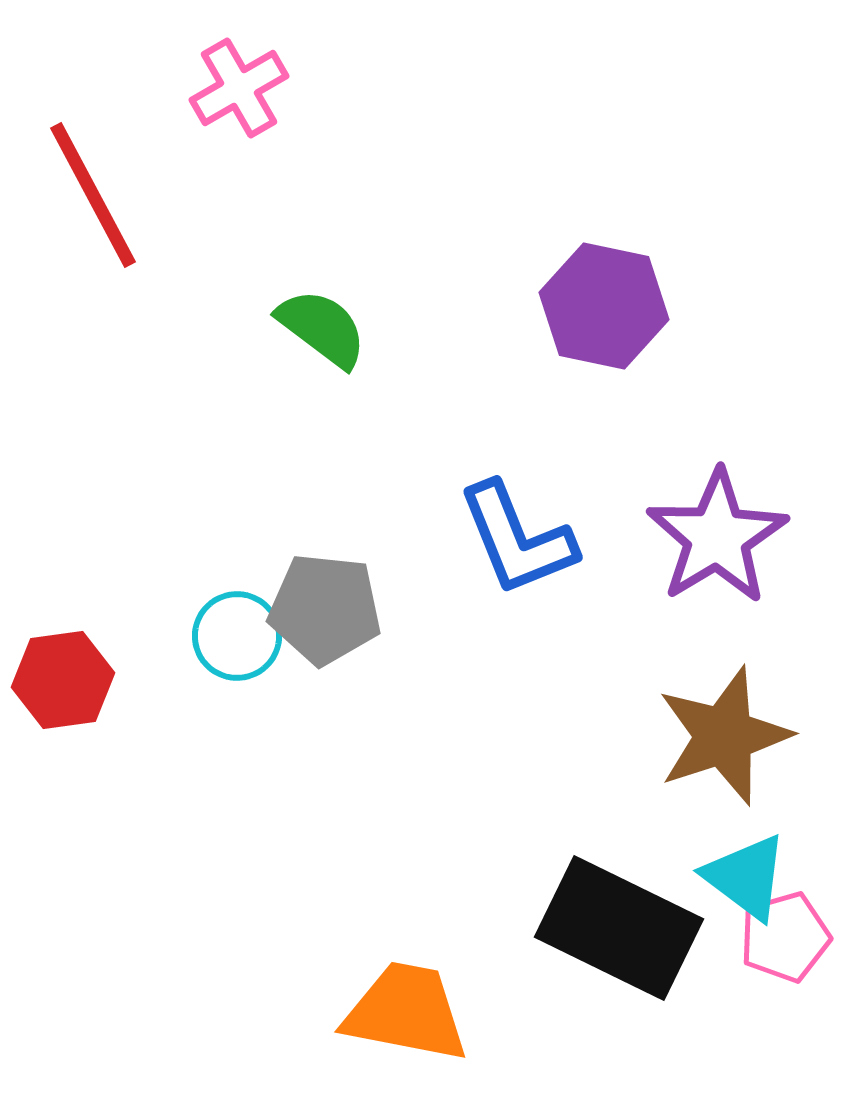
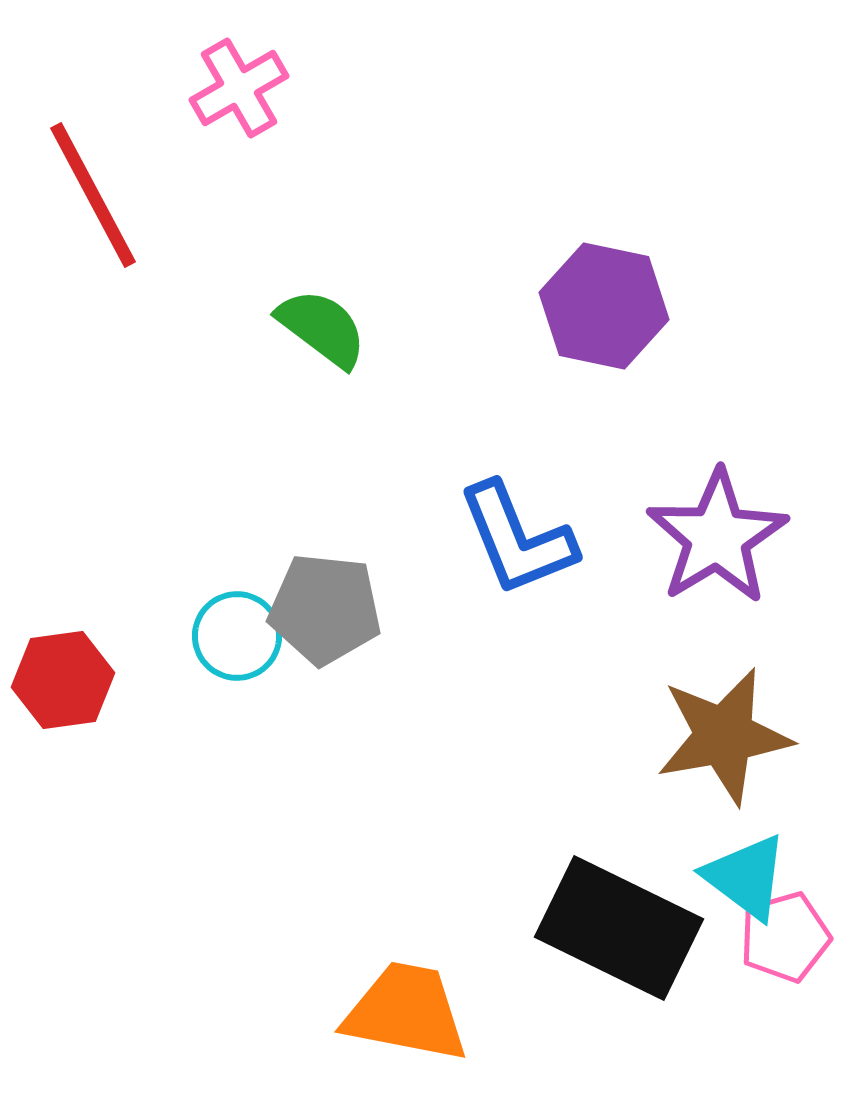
brown star: rotated 8 degrees clockwise
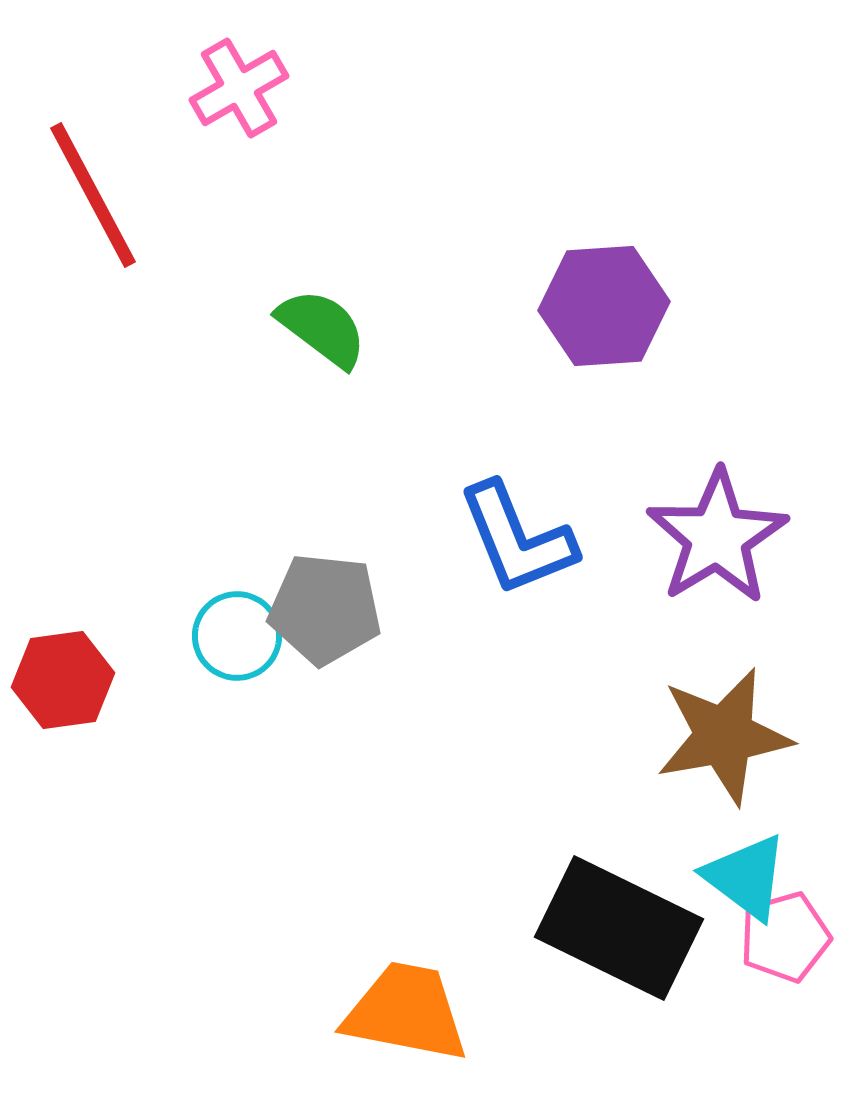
purple hexagon: rotated 16 degrees counterclockwise
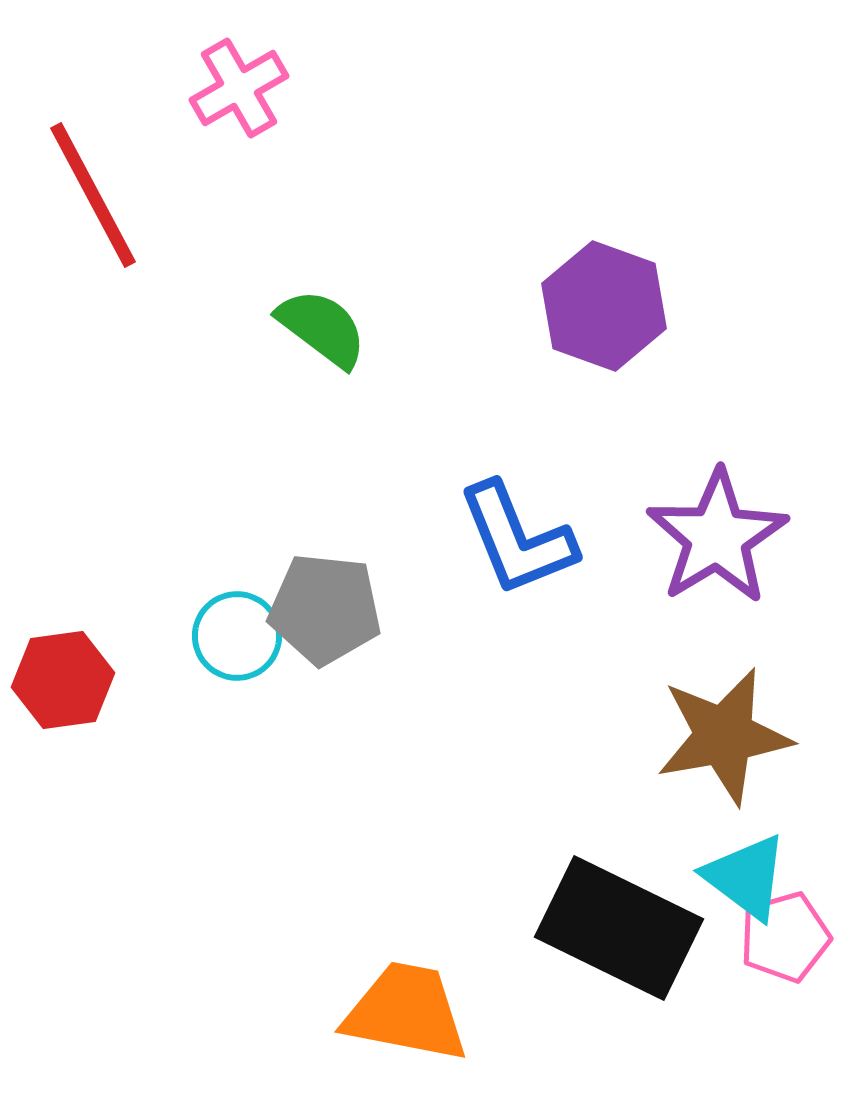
purple hexagon: rotated 24 degrees clockwise
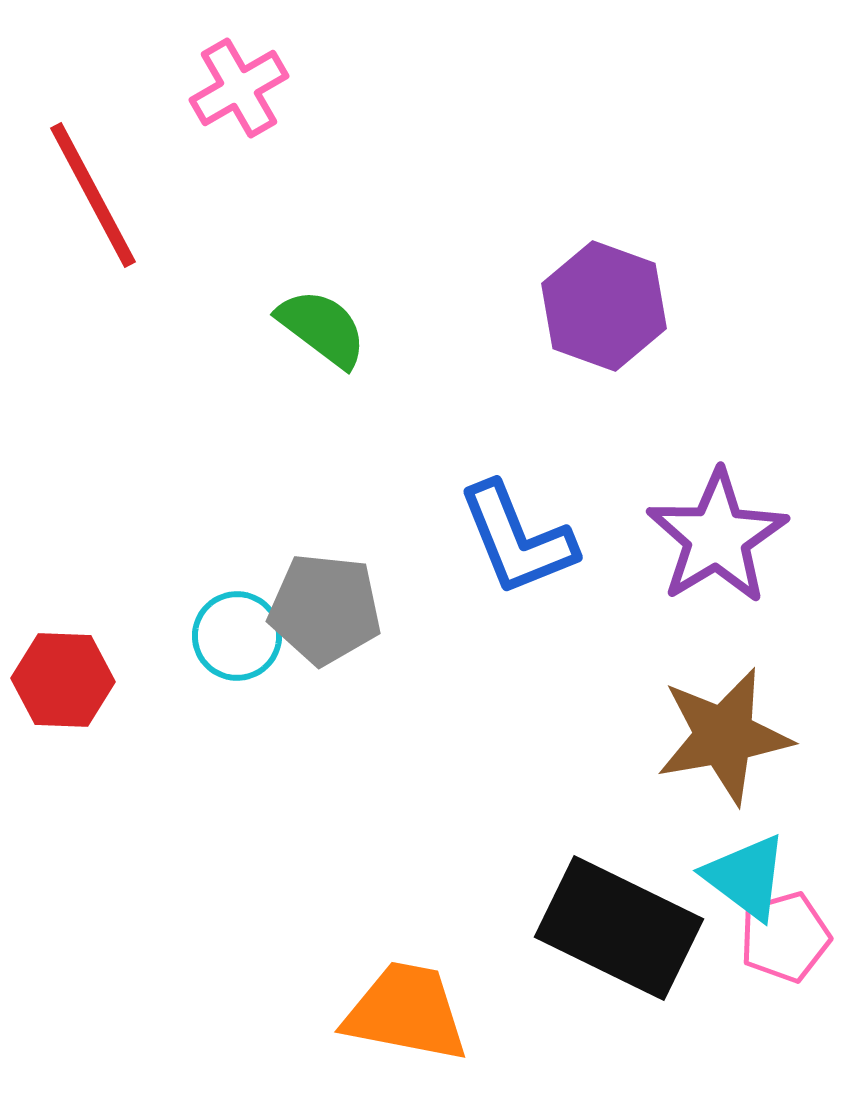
red hexagon: rotated 10 degrees clockwise
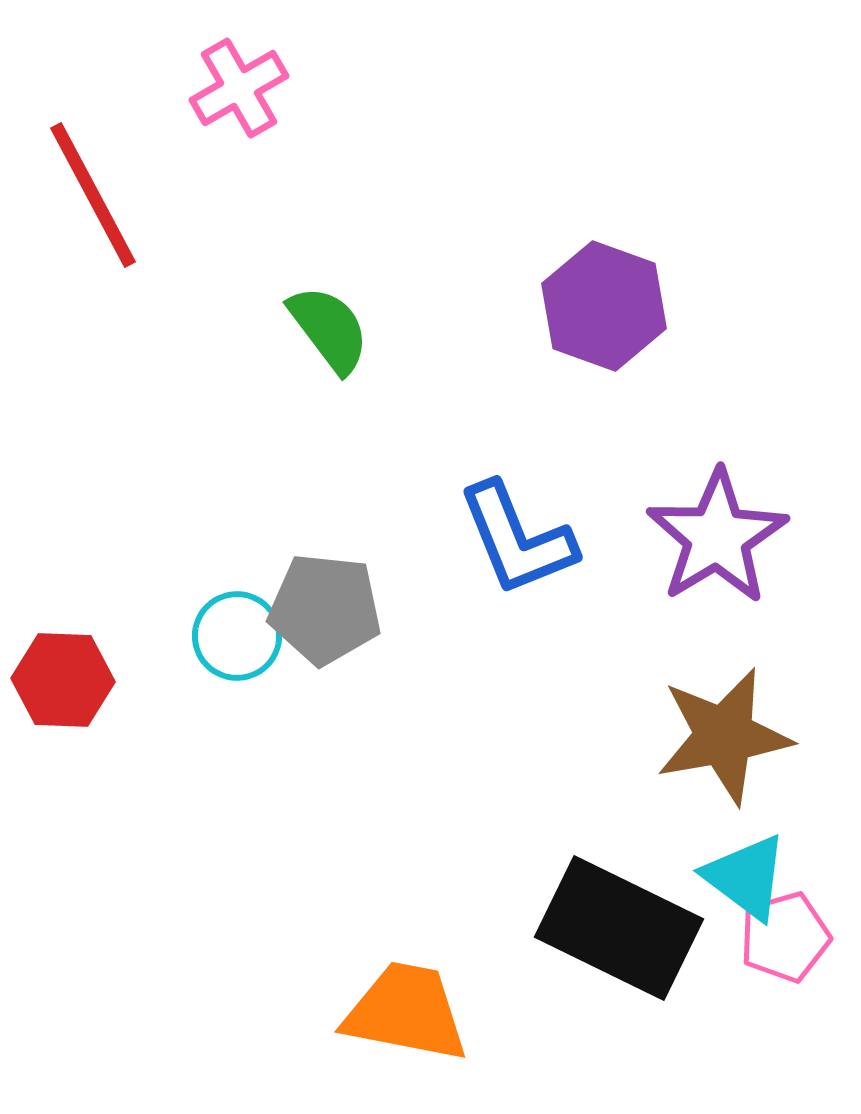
green semicircle: moved 7 px right, 1 px down; rotated 16 degrees clockwise
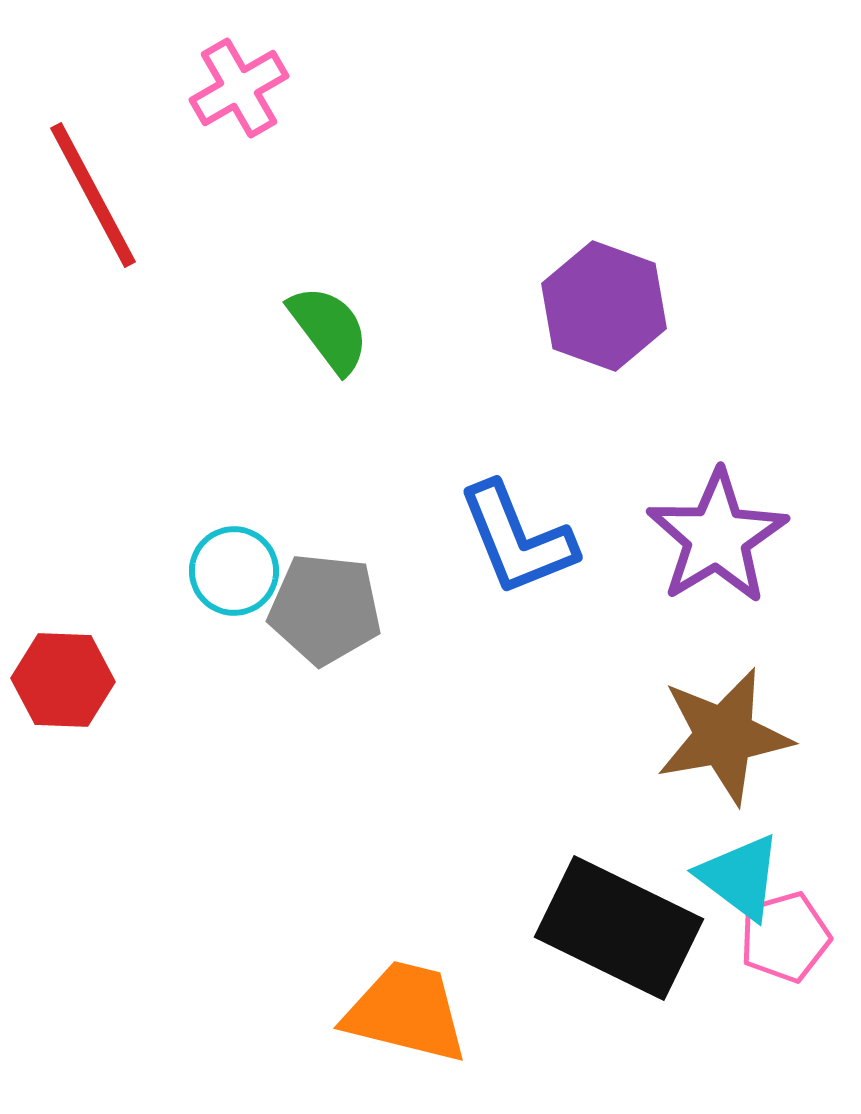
cyan circle: moved 3 px left, 65 px up
cyan triangle: moved 6 px left
orange trapezoid: rotated 3 degrees clockwise
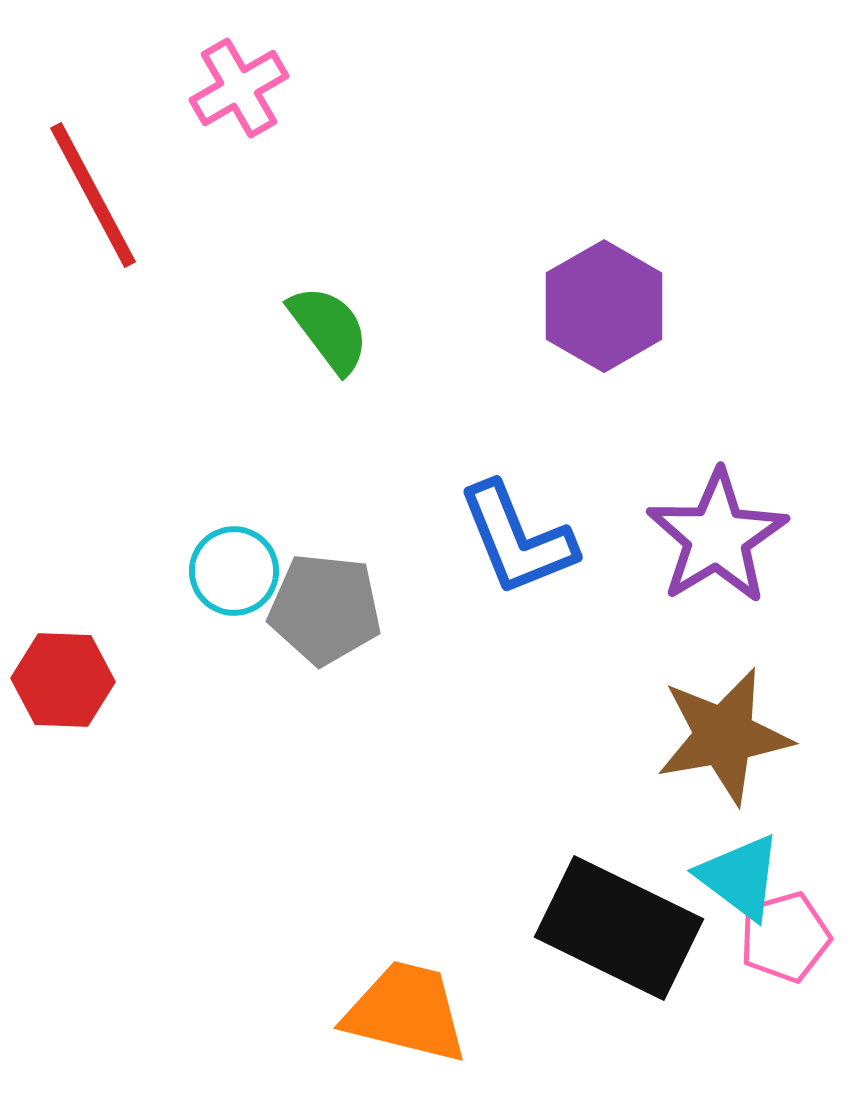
purple hexagon: rotated 10 degrees clockwise
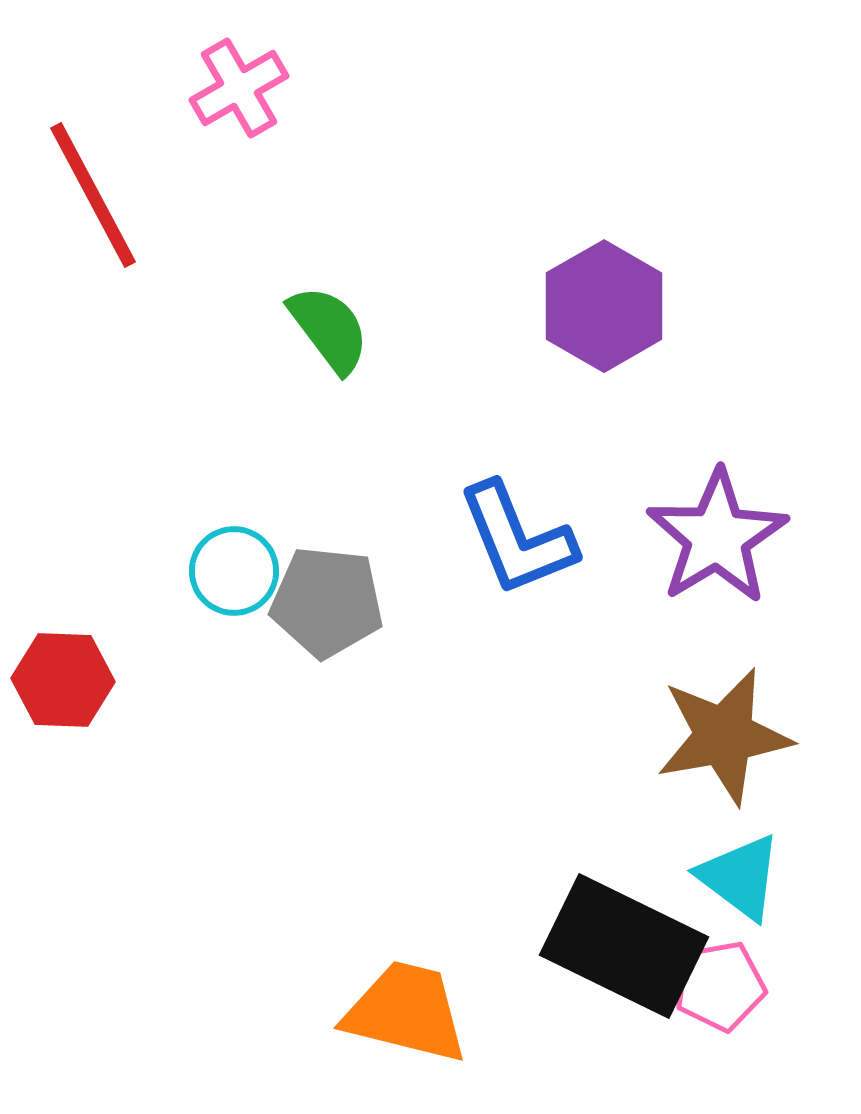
gray pentagon: moved 2 px right, 7 px up
black rectangle: moved 5 px right, 18 px down
pink pentagon: moved 65 px left, 49 px down; rotated 6 degrees clockwise
